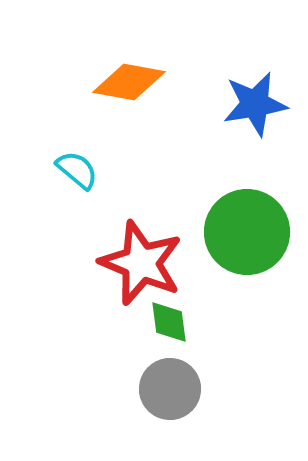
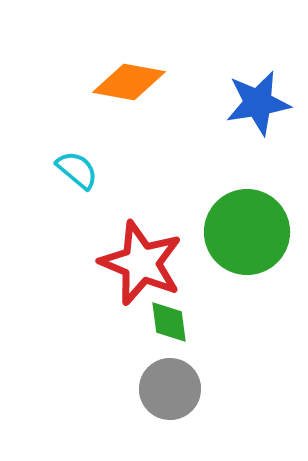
blue star: moved 3 px right, 1 px up
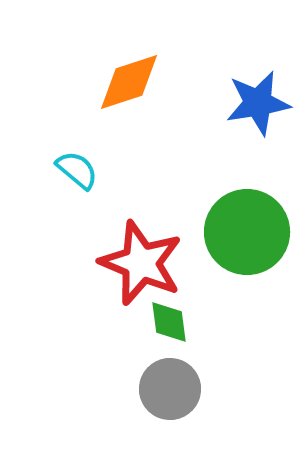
orange diamond: rotated 28 degrees counterclockwise
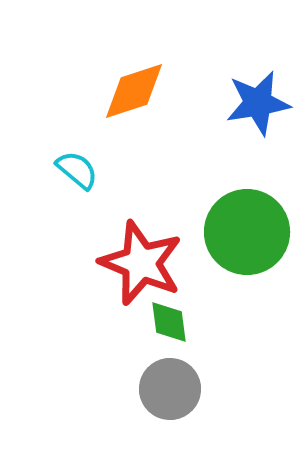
orange diamond: moved 5 px right, 9 px down
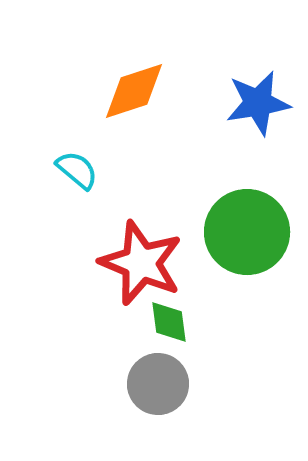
gray circle: moved 12 px left, 5 px up
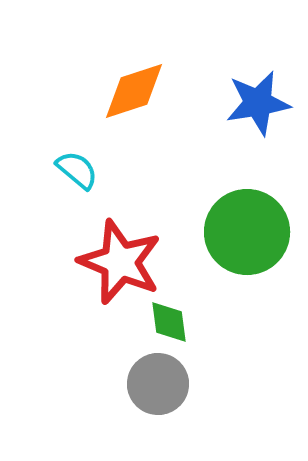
red star: moved 21 px left, 1 px up
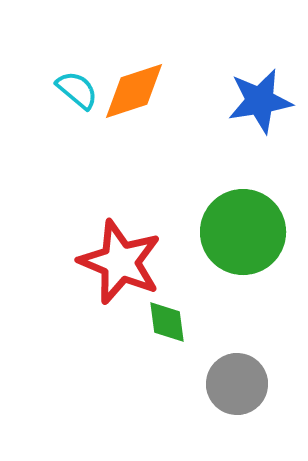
blue star: moved 2 px right, 2 px up
cyan semicircle: moved 80 px up
green circle: moved 4 px left
green diamond: moved 2 px left
gray circle: moved 79 px right
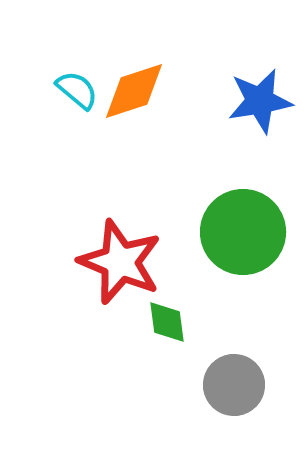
gray circle: moved 3 px left, 1 px down
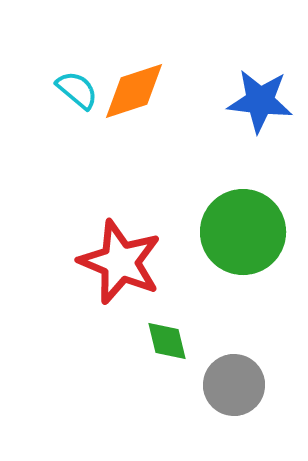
blue star: rotated 16 degrees clockwise
green diamond: moved 19 px down; rotated 6 degrees counterclockwise
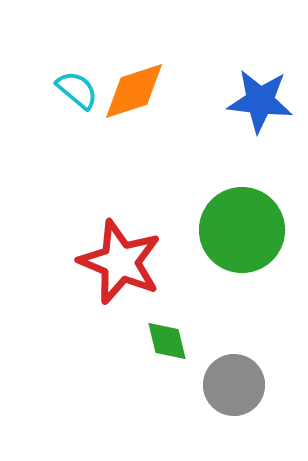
green circle: moved 1 px left, 2 px up
